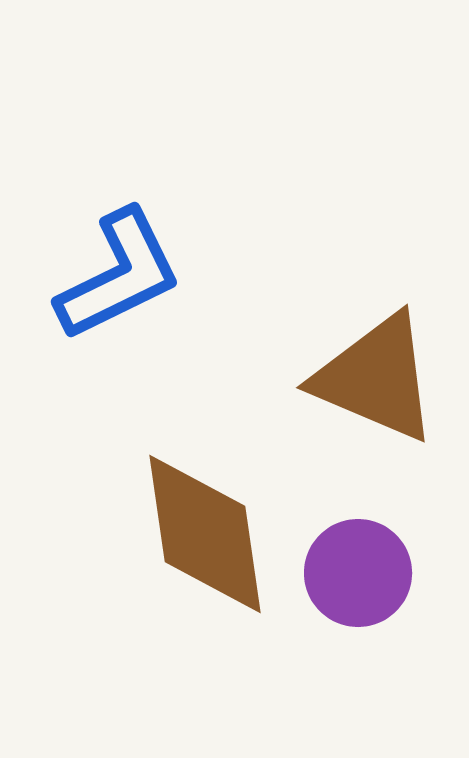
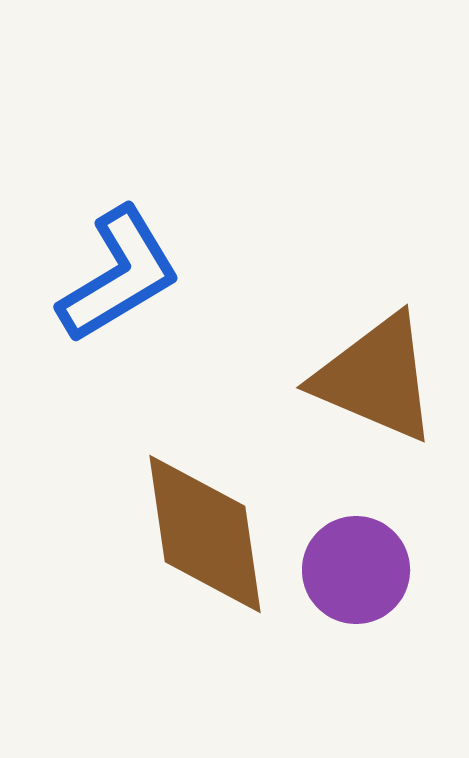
blue L-shape: rotated 5 degrees counterclockwise
purple circle: moved 2 px left, 3 px up
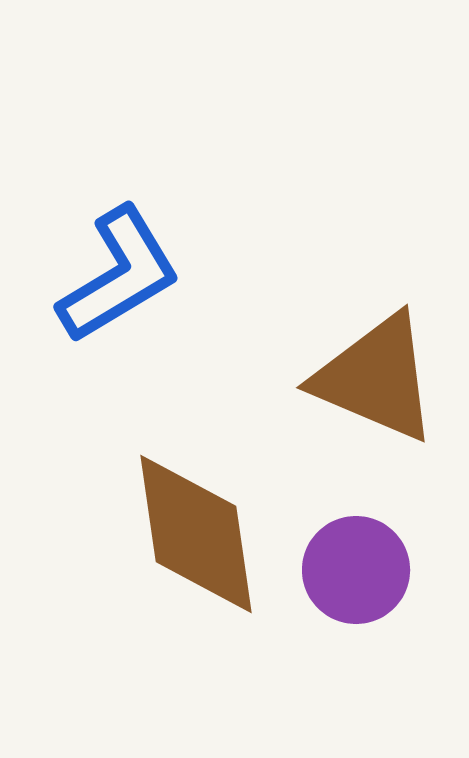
brown diamond: moved 9 px left
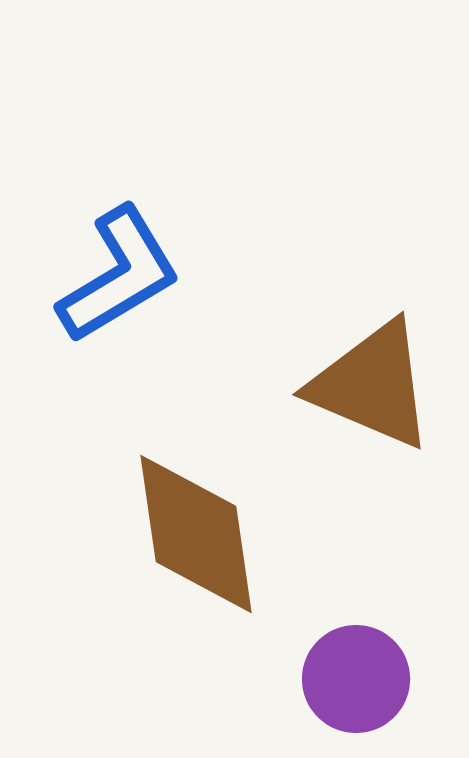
brown triangle: moved 4 px left, 7 px down
purple circle: moved 109 px down
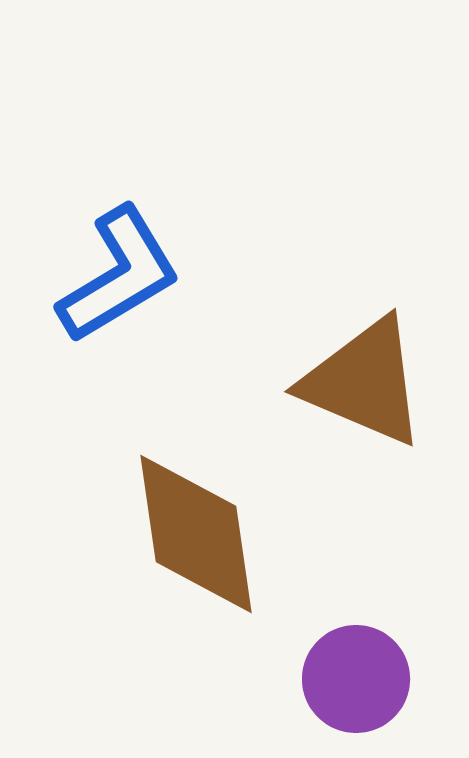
brown triangle: moved 8 px left, 3 px up
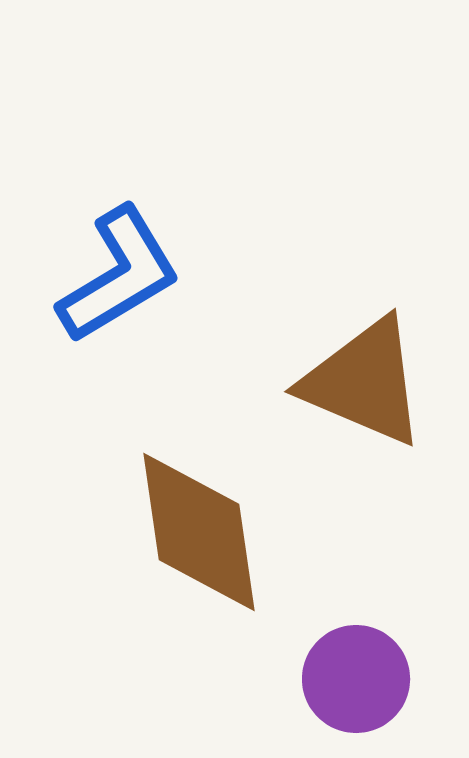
brown diamond: moved 3 px right, 2 px up
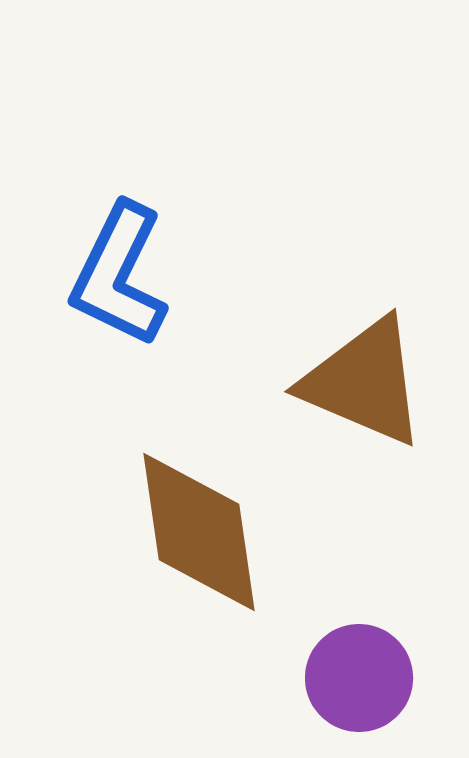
blue L-shape: rotated 147 degrees clockwise
purple circle: moved 3 px right, 1 px up
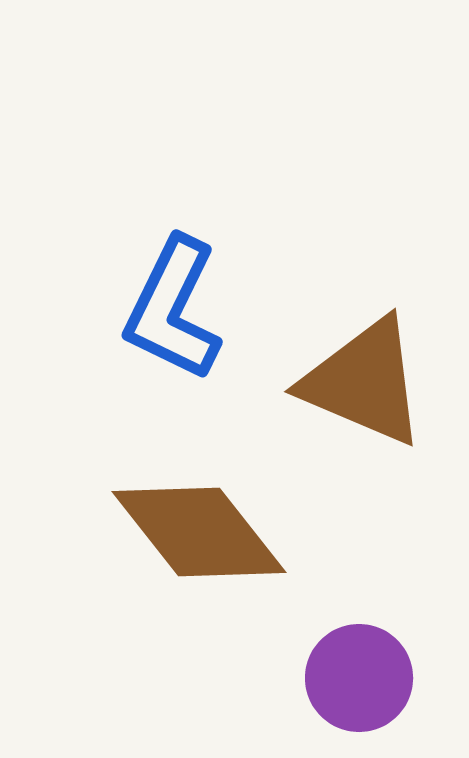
blue L-shape: moved 54 px right, 34 px down
brown diamond: rotated 30 degrees counterclockwise
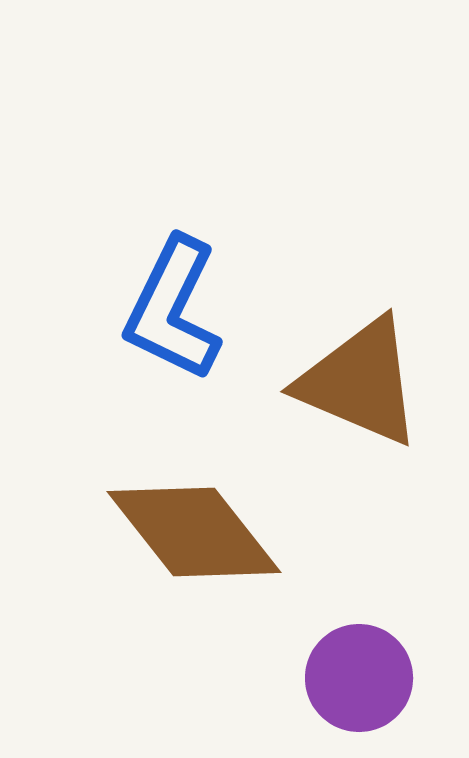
brown triangle: moved 4 px left
brown diamond: moved 5 px left
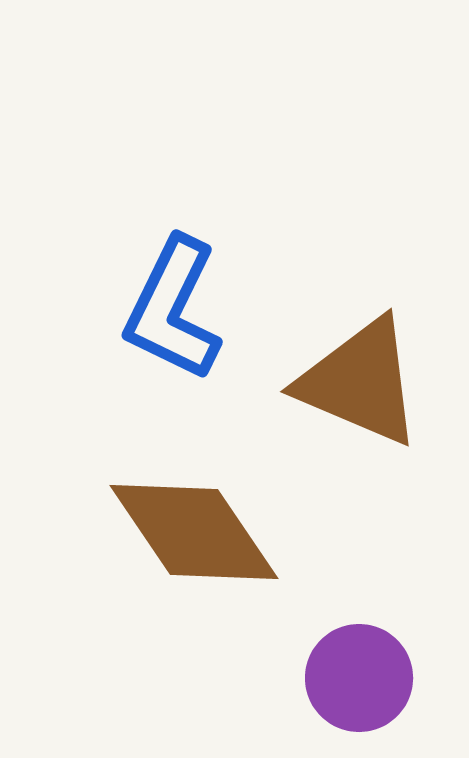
brown diamond: rotated 4 degrees clockwise
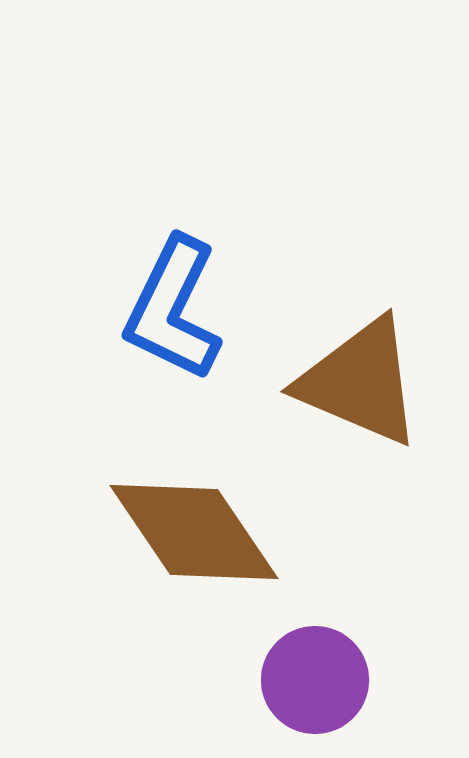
purple circle: moved 44 px left, 2 px down
